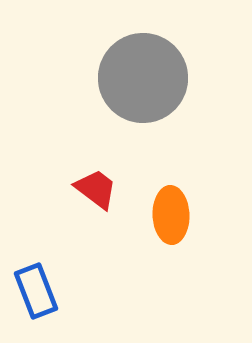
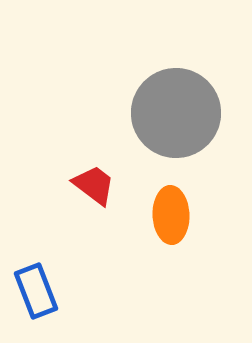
gray circle: moved 33 px right, 35 px down
red trapezoid: moved 2 px left, 4 px up
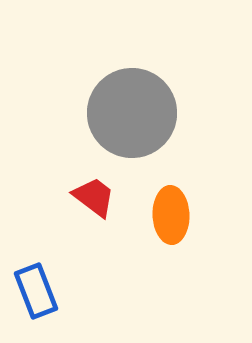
gray circle: moved 44 px left
red trapezoid: moved 12 px down
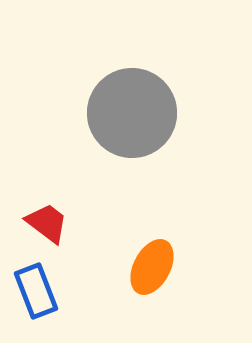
red trapezoid: moved 47 px left, 26 px down
orange ellipse: moved 19 px left, 52 px down; rotated 30 degrees clockwise
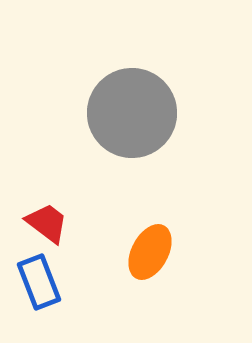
orange ellipse: moved 2 px left, 15 px up
blue rectangle: moved 3 px right, 9 px up
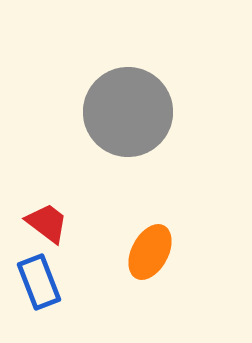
gray circle: moved 4 px left, 1 px up
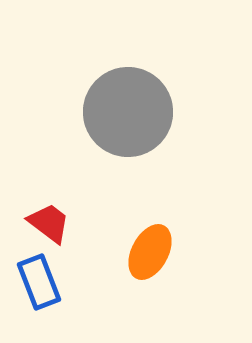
red trapezoid: moved 2 px right
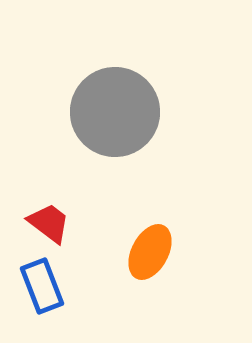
gray circle: moved 13 px left
blue rectangle: moved 3 px right, 4 px down
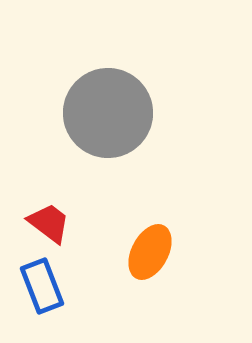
gray circle: moved 7 px left, 1 px down
